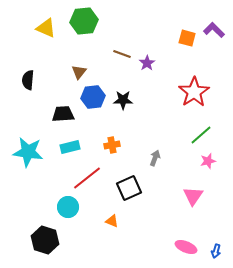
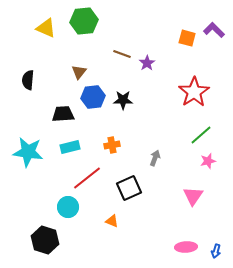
pink ellipse: rotated 25 degrees counterclockwise
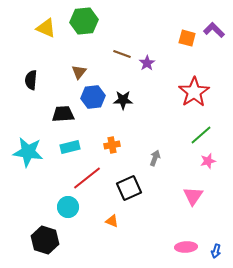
black semicircle: moved 3 px right
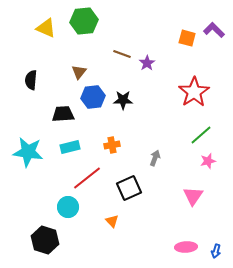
orange triangle: rotated 24 degrees clockwise
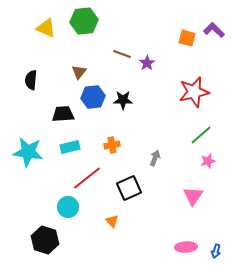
red star: rotated 20 degrees clockwise
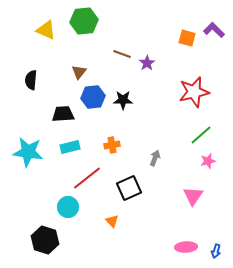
yellow triangle: moved 2 px down
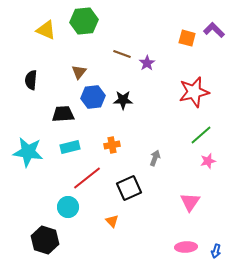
pink triangle: moved 3 px left, 6 px down
